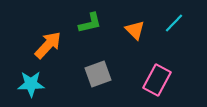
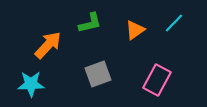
orange triangle: rotated 40 degrees clockwise
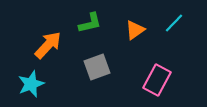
gray square: moved 1 px left, 7 px up
cyan star: rotated 20 degrees counterclockwise
